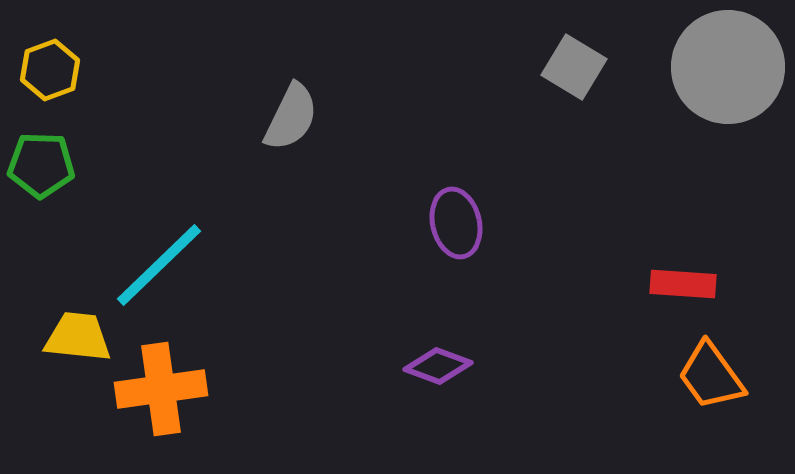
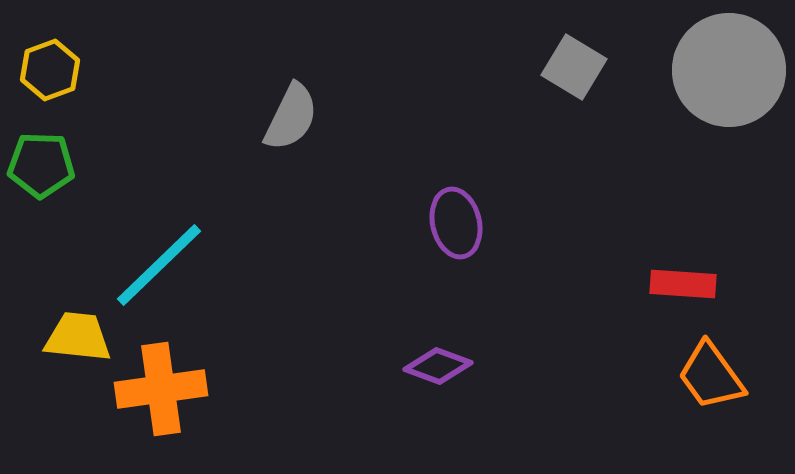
gray circle: moved 1 px right, 3 px down
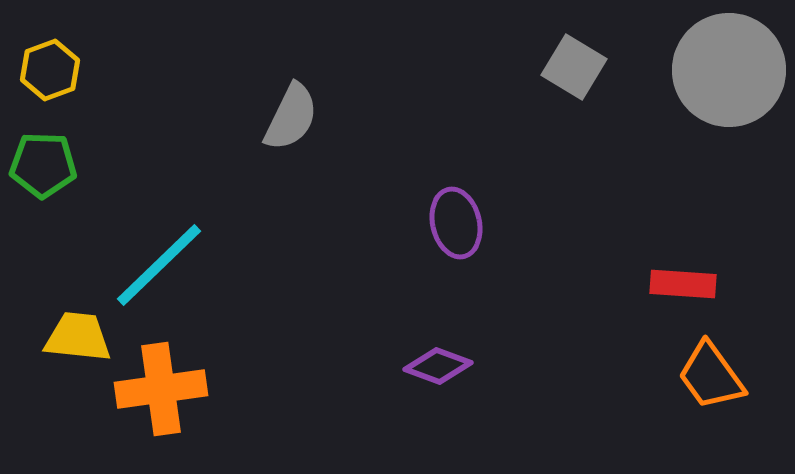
green pentagon: moved 2 px right
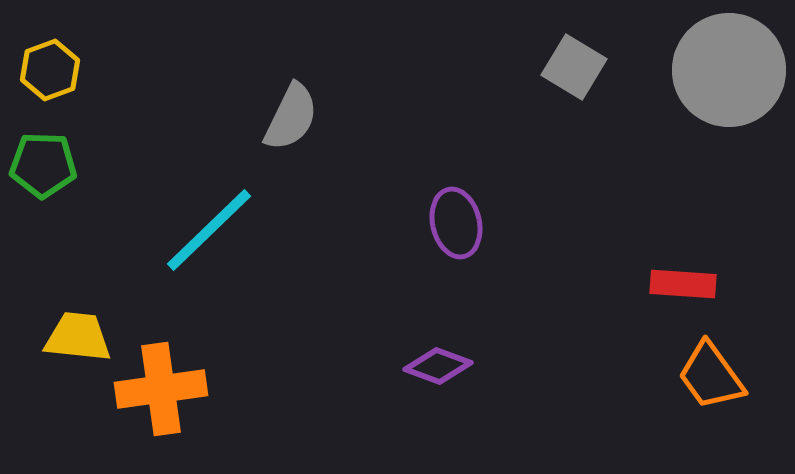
cyan line: moved 50 px right, 35 px up
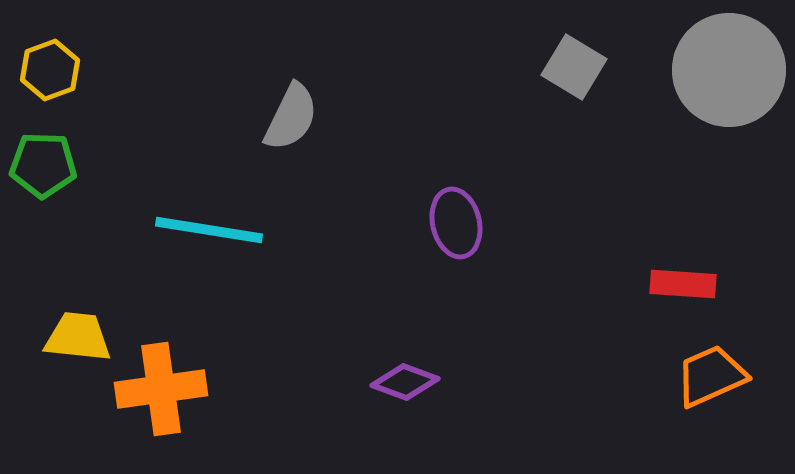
cyan line: rotated 53 degrees clockwise
purple diamond: moved 33 px left, 16 px down
orange trapezoid: rotated 102 degrees clockwise
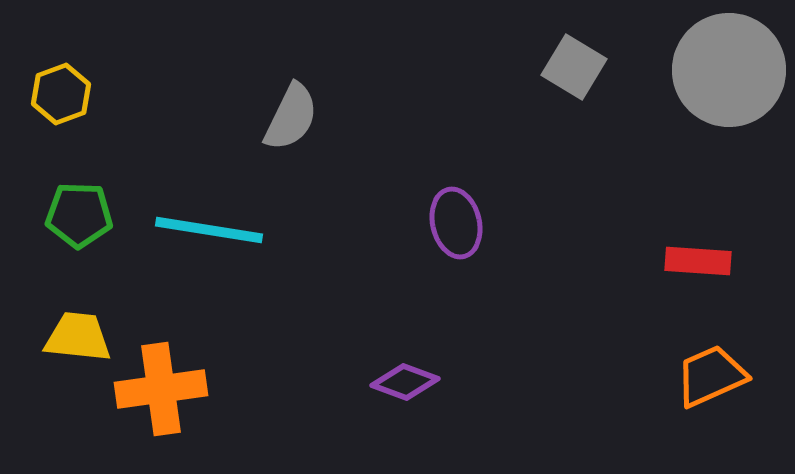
yellow hexagon: moved 11 px right, 24 px down
green pentagon: moved 36 px right, 50 px down
red rectangle: moved 15 px right, 23 px up
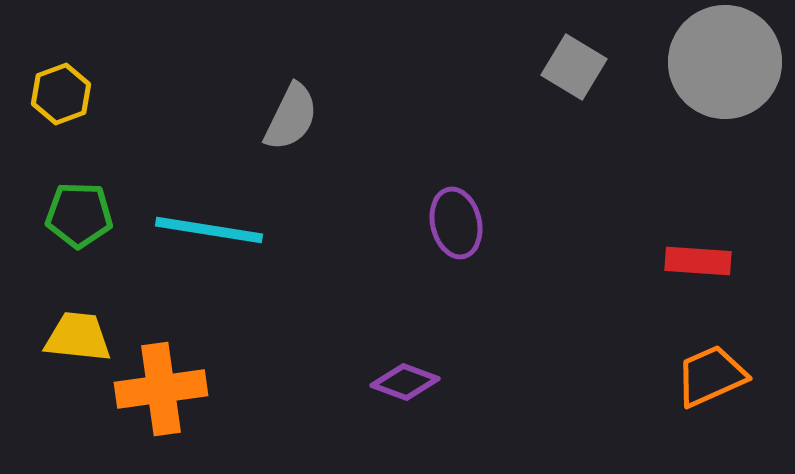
gray circle: moved 4 px left, 8 px up
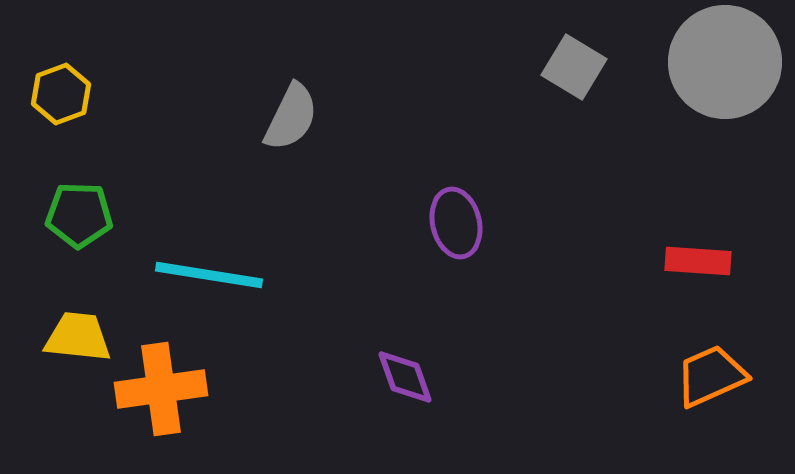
cyan line: moved 45 px down
purple diamond: moved 5 px up; rotated 50 degrees clockwise
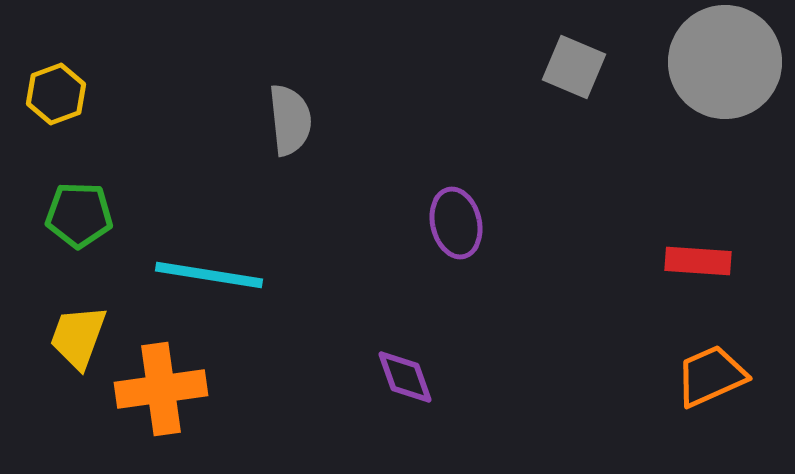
gray square: rotated 8 degrees counterclockwise
yellow hexagon: moved 5 px left
gray semicircle: moved 1 px left, 3 px down; rotated 32 degrees counterclockwise
yellow trapezoid: rotated 76 degrees counterclockwise
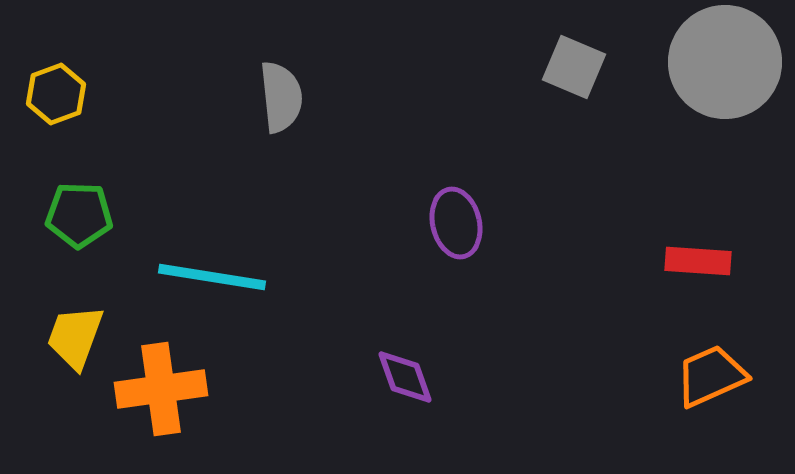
gray semicircle: moved 9 px left, 23 px up
cyan line: moved 3 px right, 2 px down
yellow trapezoid: moved 3 px left
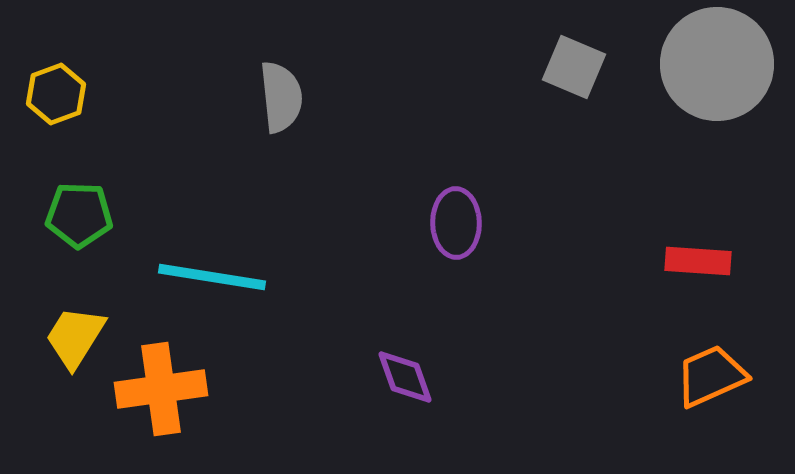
gray circle: moved 8 px left, 2 px down
purple ellipse: rotated 12 degrees clockwise
yellow trapezoid: rotated 12 degrees clockwise
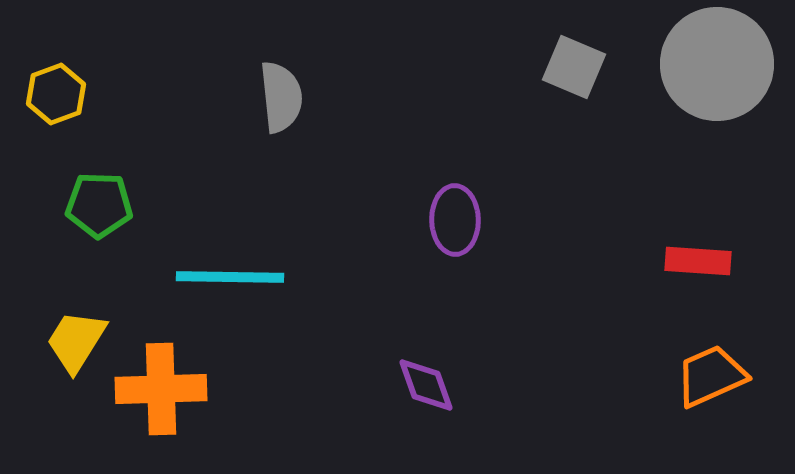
green pentagon: moved 20 px right, 10 px up
purple ellipse: moved 1 px left, 3 px up
cyan line: moved 18 px right; rotated 8 degrees counterclockwise
yellow trapezoid: moved 1 px right, 4 px down
purple diamond: moved 21 px right, 8 px down
orange cross: rotated 6 degrees clockwise
